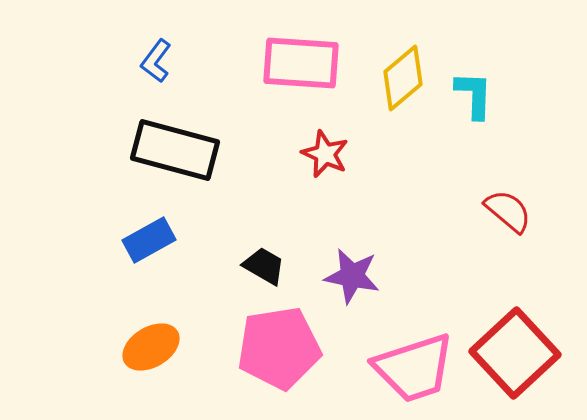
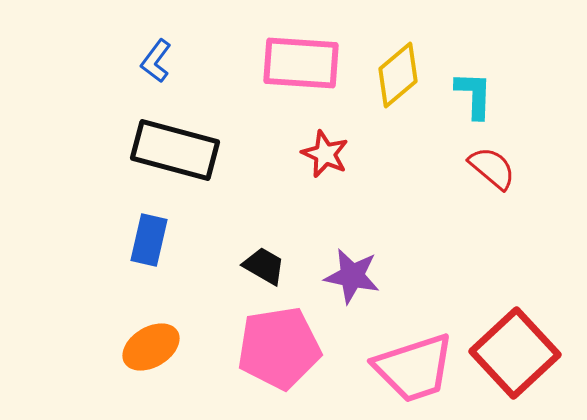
yellow diamond: moved 5 px left, 3 px up
red semicircle: moved 16 px left, 43 px up
blue rectangle: rotated 48 degrees counterclockwise
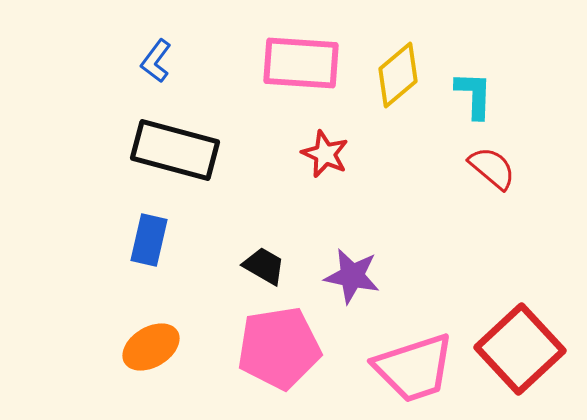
red square: moved 5 px right, 4 px up
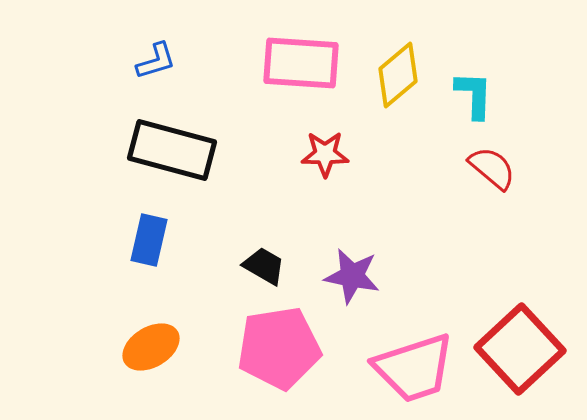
blue L-shape: rotated 144 degrees counterclockwise
black rectangle: moved 3 px left
red star: rotated 24 degrees counterclockwise
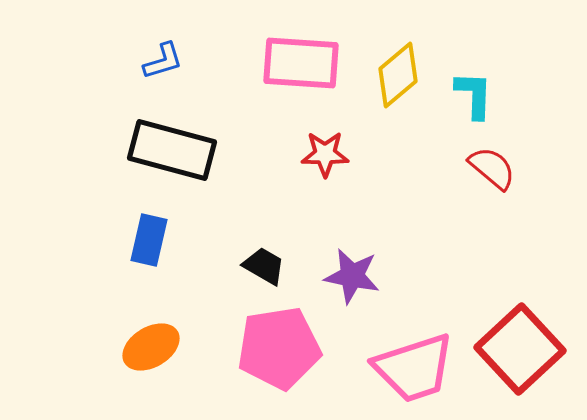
blue L-shape: moved 7 px right
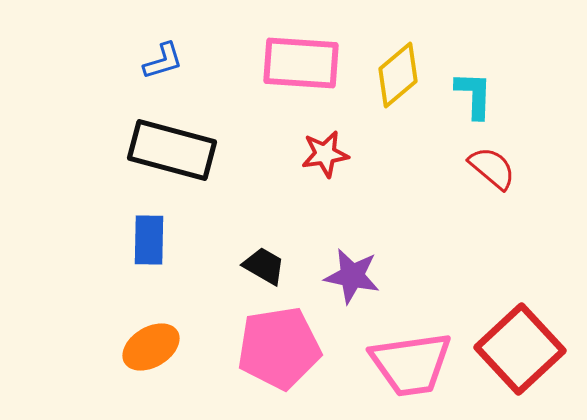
red star: rotated 9 degrees counterclockwise
blue rectangle: rotated 12 degrees counterclockwise
pink trapezoid: moved 3 px left, 4 px up; rotated 10 degrees clockwise
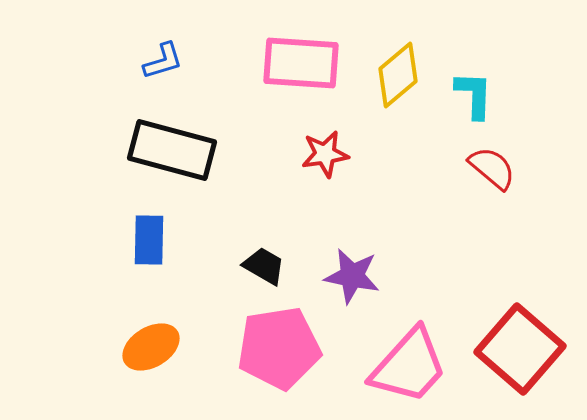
red square: rotated 6 degrees counterclockwise
pink trapezoid: moved 2 px left, 2 px down; rotated 40 degrees counterclockwise
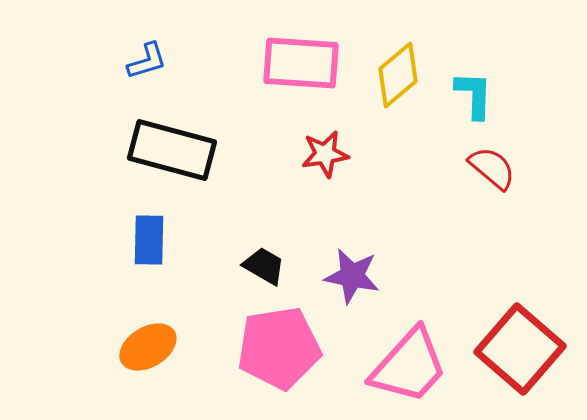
blue L-shape: moved 16 px left
orange ellipse: moved 3 px left
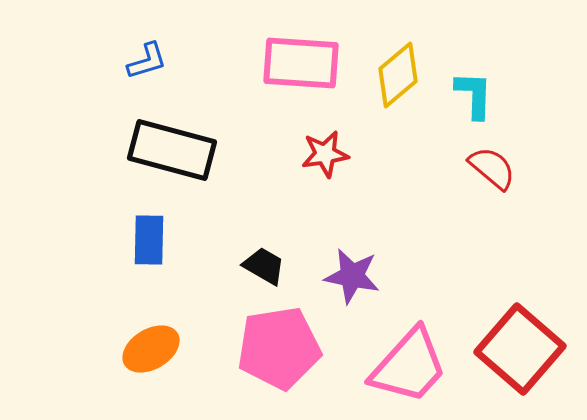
orange ellipse: moved 3 px right, 2 px down
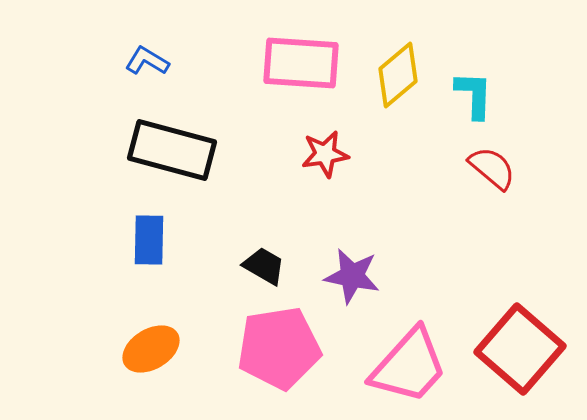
blue L-shape: rotated 132 degrees counterclockwise
